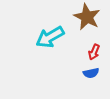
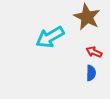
red arrow: rotated 91 degrees clockwise
blue semicircle: rotated 77 degrees counterclockwise
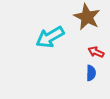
red arrow: moved 2 px right
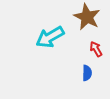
red arrow: moved 3 px up; rotated 35 degrees clockwise
blue semicircle: moved 4 px left
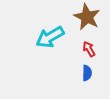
red arrow: moved 7 px left
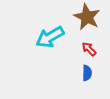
red arrow: rotated 14 degrees counterclockwise
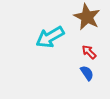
red arrow: moved 3 px down
blue semicircle: rotated 35 degrees counterclockwise
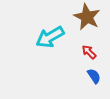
blue semicircle: moved 7 px right, 3 px down
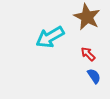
red arrow: moved 1 px left, 2 px down
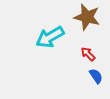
brown star: rotated 12 degrees counterclockwise
blue semicircle: moved 2 px right
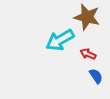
cyan arrow: moved 10 px right, 3 px down
red arrow: rotated 21 degrees counterclockwise
